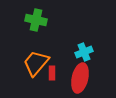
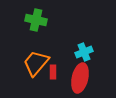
red rectangle: moved 1 px right, 1 px up
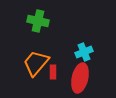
green cross: moved 2 px right, 1 px down
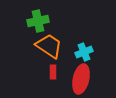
green cross: rotated 25 degrees counterclockwise
orange trapezoid: moved 13 px right, 17 px up; rotated 84 degrees clockwise
red ellipse: moved 1 px right, 1 px down
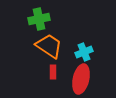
green cross: moved 1 px right, 2 px up
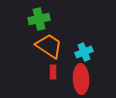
red ellipse: rotated 16 degrees counterclockwise
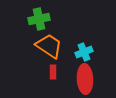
red ellipse: moved 4 px right
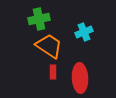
cyan cross: moved 20 px up
red ellipse: moved 5 px left, 1 px up
